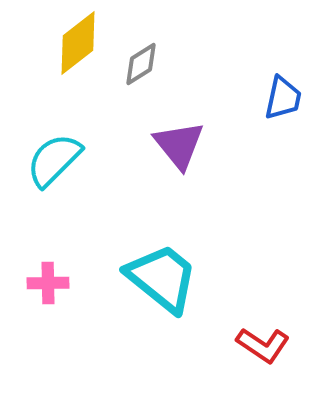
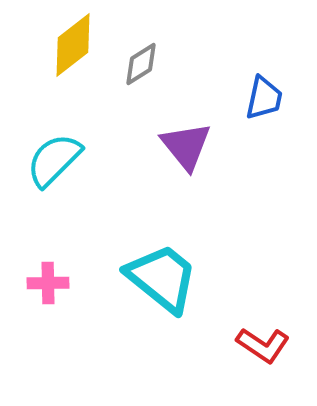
yellow diamond: moved 5 px left, 2 px down
blue trapezoid: moved 19 px left
purple triangle: moved 7 px right, 1 px down
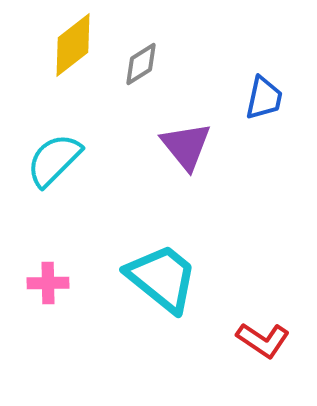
red L-shape: moved 5 px up
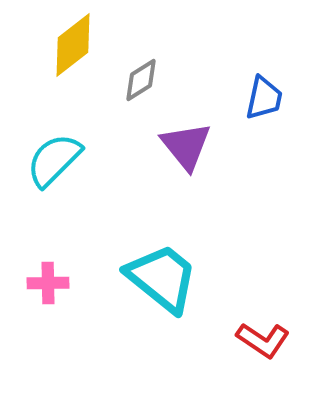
gray diamond: moved 16 px down
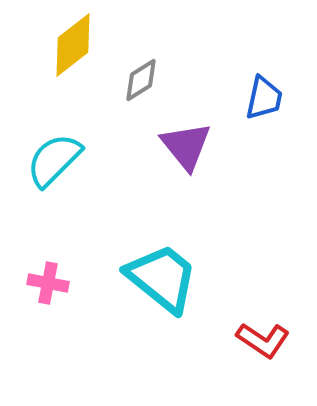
pink cross: rotated 12 degrees clockwise
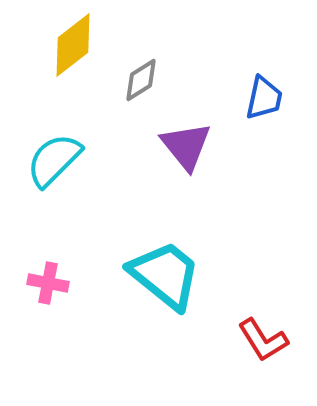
cyan trapezoid: moved 3 px right, 3 px up
red L-shape: rotated 24 degrees clockwise
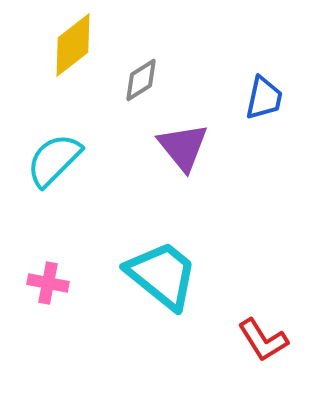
purple triangle: moved 3 px left, 1 px down
cyan trapezoid: moved 3 px left
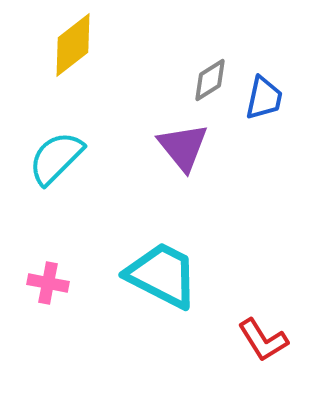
gray diamond: moved 69 px right
cyan semicircle: moved 2 px right, 2 px up
cyan trapezoid: rotated 12 degrees counterclockwise
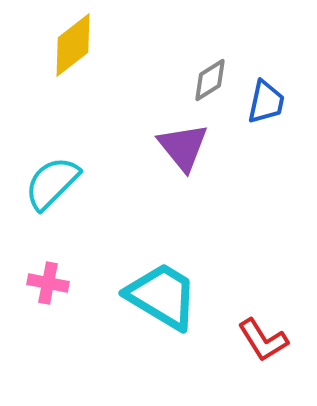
blue trapezoid: moved 2 px right, 4 px down
cyan semicircle: moved 4 px left, 25 px down
cyan trapezoid: moved 21 px down; rotated 4 degrees clockwise
